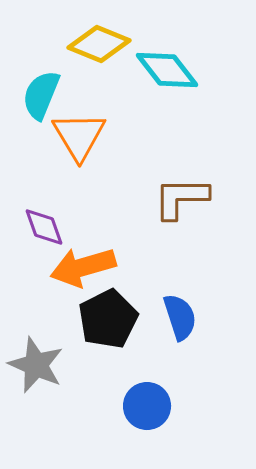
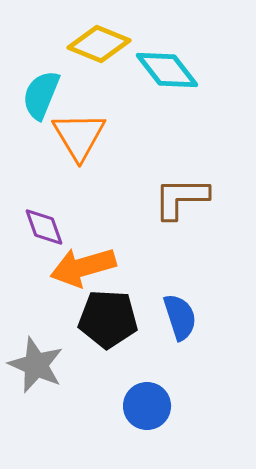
black pentagon: rotated 30 degrees clockwise
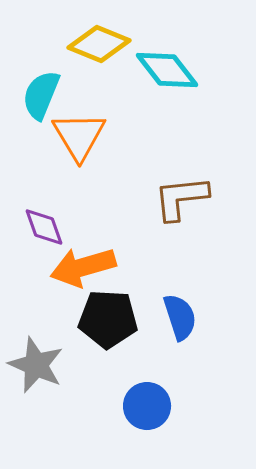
brown L-shape: rotated 6 degrees counterclockwise
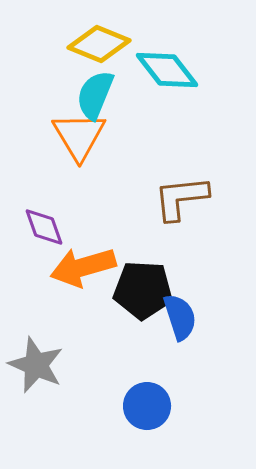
cyan semicircle: moved 54 px right
black pentagon: moved 35 px right, 29 px up
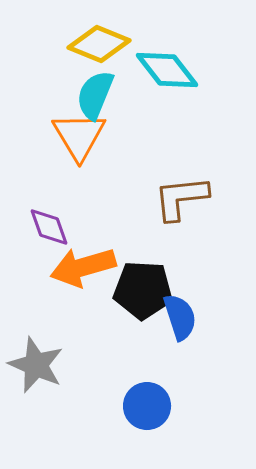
purple diamond: moved 5 px right
